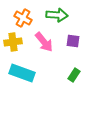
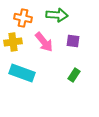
orange cross: rotated 18 degrees counterclockwise
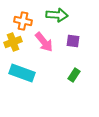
orange cross: moved 3 px down
yellow cross: rotated 12 degrees counterclockwise
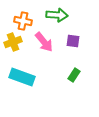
cyan rectangle: moved 4 px down
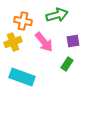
green arrow: rotated 20 degrees counterclockwise
purple square: rotated 16 degrees counterclockwise
green rectangle: moved 7 px left, 11 px up
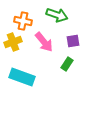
green arrow: rotated 35 degrees clockwise
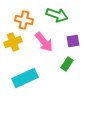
orange cross: moved 1 px right, 1 px up
cyan rectangle: moved 3 px right, 1 px down; rotated 45 degrees counterclockwise
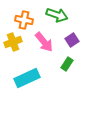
purple square: moved 1 px left, 1 px up; rotated 24 degrees counterclockwise
cyan rectangle: moved 2 px right
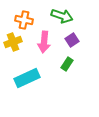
green arrow: moved 5 px right, 1 px down
pink arrow: rotated 45 degrees clockwise
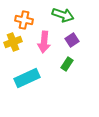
green arrow: moved 1 px right, 1 px up
